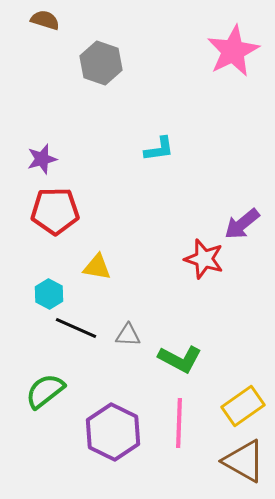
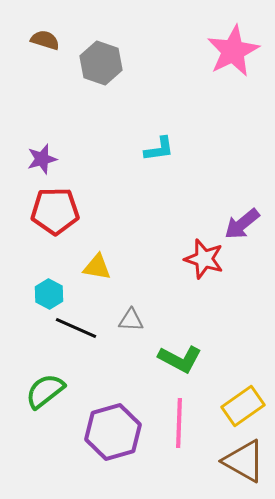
brown semicircle: moved 20 px down
gray triangle: moved 3 px right, 15 px up
purple hexagon: rotated 18 degrees clockwise
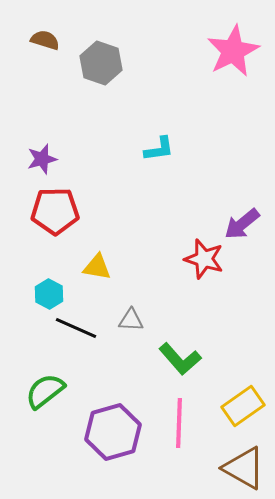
green L-shape: rotated 21 degrees clockwise
brown triangle: moved 7 px down
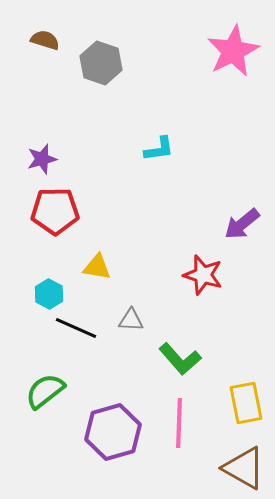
red star: moved 1 px left, 16 px down
yellow rectangle: moved 3 px right, 3 px up; rotated 66 degrees counterclockwise
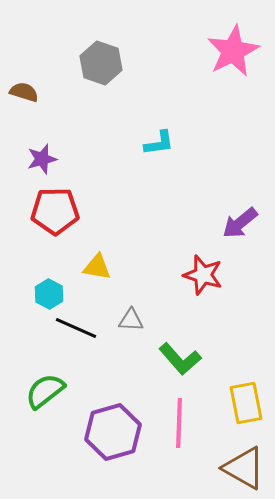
brown semicircle: moved 21 px left, 52 px down
cyan L-shape: moved 6 px up
purple arrow: moved 2 px left, 1 px up
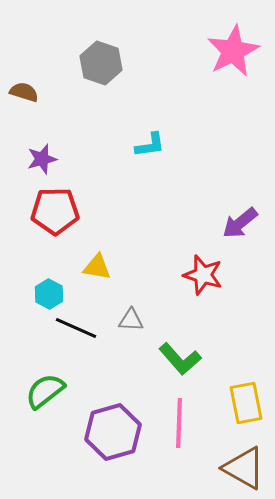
cyan L-shape: moved 9 px left, 2 px down
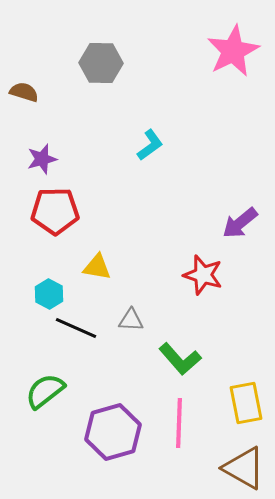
gray hexagon: rotated 18 degrees counterclockwise
cyan L-shape: rotated 28 degrees counterclockwise
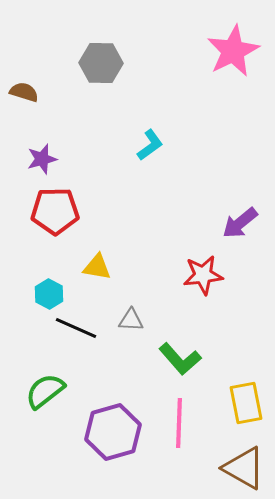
red star: rotated 24 degrees counterclockwise
